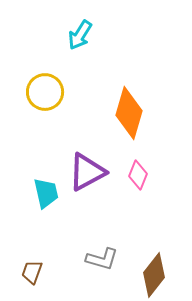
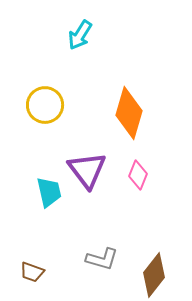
yellow circle: moved 13 px down
purple triangle: moved 2 px up; rotated 39 degrees counterclockwise
cyan trapezoid: moved 3 px right, 1 px up
brown trapezoid: rotated 90 degrees counterclockwise
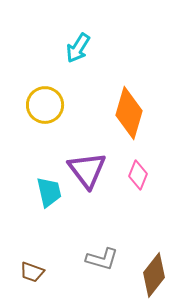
cyan arrow: moved 2 px left, 13 px down
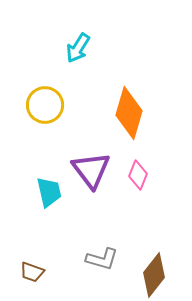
purple triangle: moved 4 px right
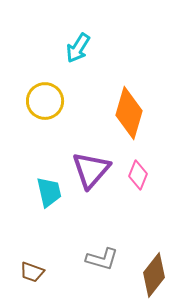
yellow circle: moved 4 px up
purple triangle: rotated 18 degrees clockwise
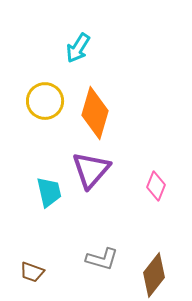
orange diamond: moved 34 px left
pink diamond: moved 18 px right, 11 px down
